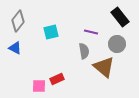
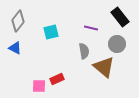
purple line: moved 4 px up
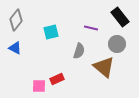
gray diamond: moved 2 px left, 1 px up
gray semicircle: moved 5 px left; rotated 28 degrees clockwise
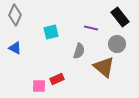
gray diamond: moved 1 px left, 5 px up; rotated 15 degrees counterclockwise
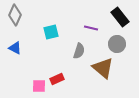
brown triangle: moved 1 px left, 1 px down
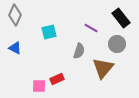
black rectangle: moved 1 px right, 1 px down
purple line: rotated 16 degrees clockwise
cyan square: moved 2 px left
brown triangle: rotated 30 degrees clockwise
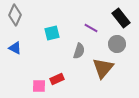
cyan square: moved 3 px right, 1 px down
